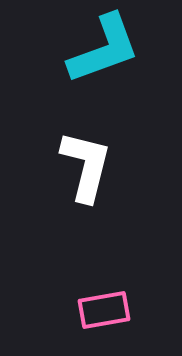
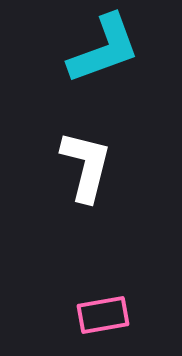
pink rectangle: moved 1 px left, 5 px down
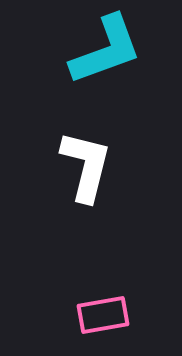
cyan L-shape: moved 2 px right, 1 px down
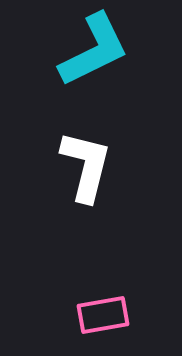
cyan L-shape: moved 12 px left; rotated 6 degrees counterclockwise
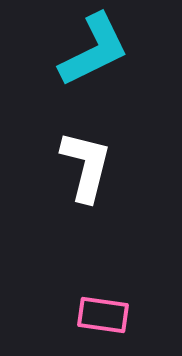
pink rectangle: rotated 18 degrees clockwise
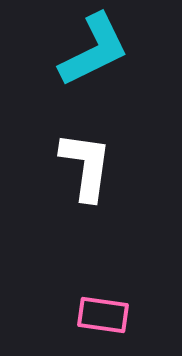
white L-shape: rotated 6 degrees counterclockwise
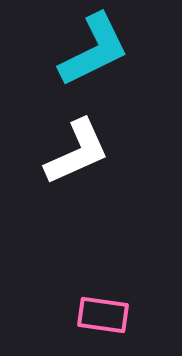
white L-shape: moved 9 px left, 14 px up; rotated 58 degrees clockwise
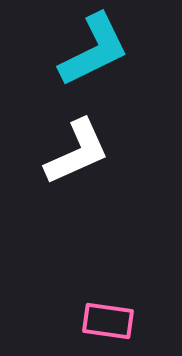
pink rectangle: moved 5 px right, 6 px down
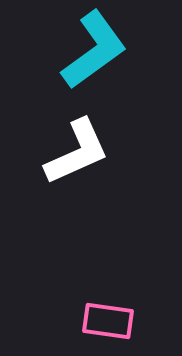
cyan L-shape: rotated 10 degrees counterclockwise
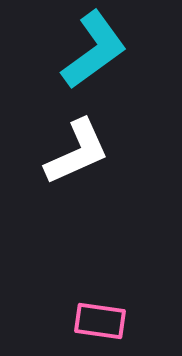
pink rectangle: moved 8 px left
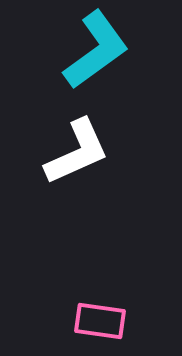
cyan L-shape: moved 2 px right
